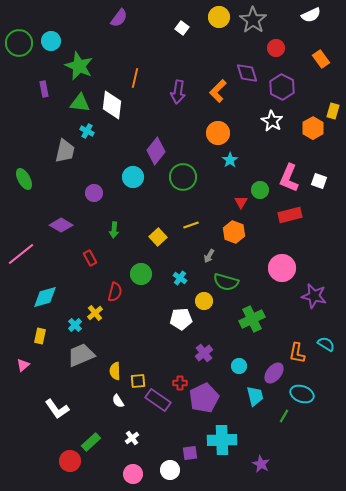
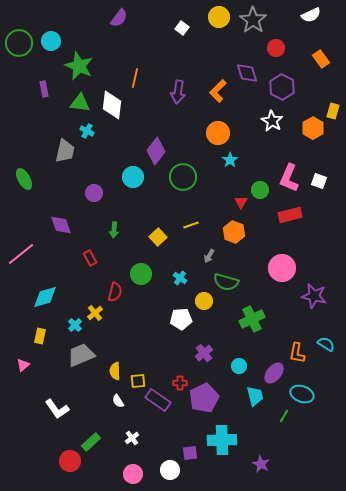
purple diamond at (61, 225): rotated 40 degrees clockwise
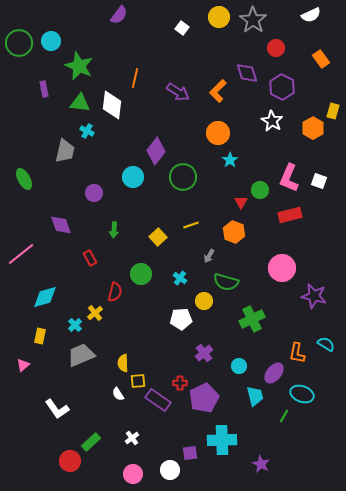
purple semicircle at (119, 18): moved 3 px up
purple arrow at (178, 92): rotated 65 degrees counterclockwise
yellow semicircle at (115, 371): moved 8 px right, 8 px up
white semicircle at (118, 401): moved 7 px up
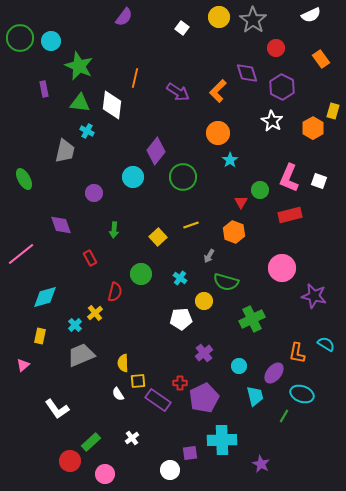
purple semicircle at (119, 15): moved 5 px right, 2 px down
green circle at (19, 43): moved 1 px right, 5 px up
pink circle at (133, 474): moved 28 px left
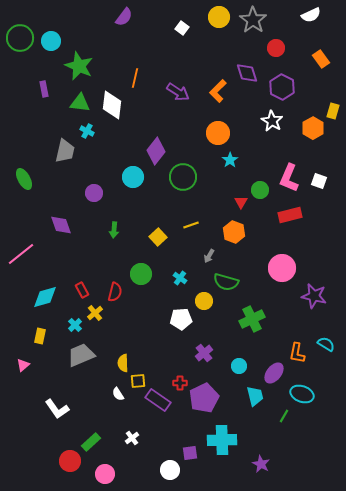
red rectangle at (90, 258): moved 8 px left, 32 px down
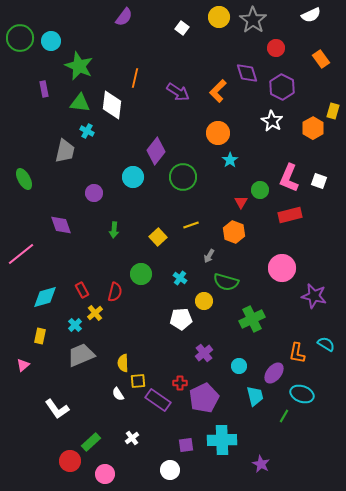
purple square at (190, 453): moved 4 px left, 8 px up
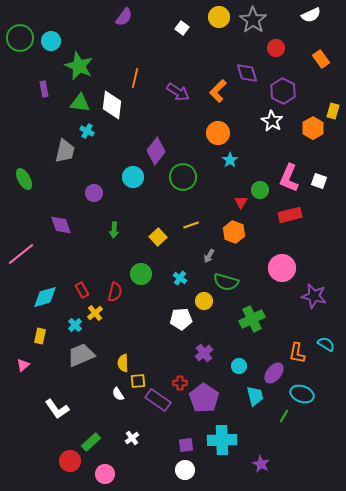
purple hexagon at (282, 87): moved 1 px right, 4 px down
purple pentagon at (204, 398): rotated 12 degrees counterclockwise
white circle at (170, 470): moved 15 px right
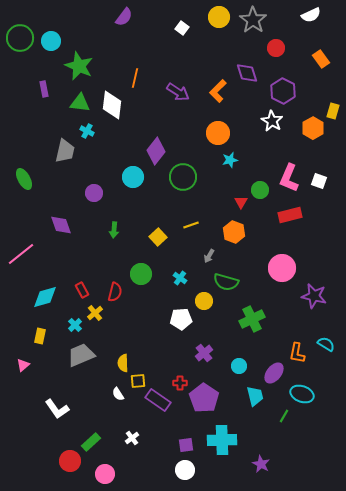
cyan star at (230, 160): rotated 21 degrees clockwise
